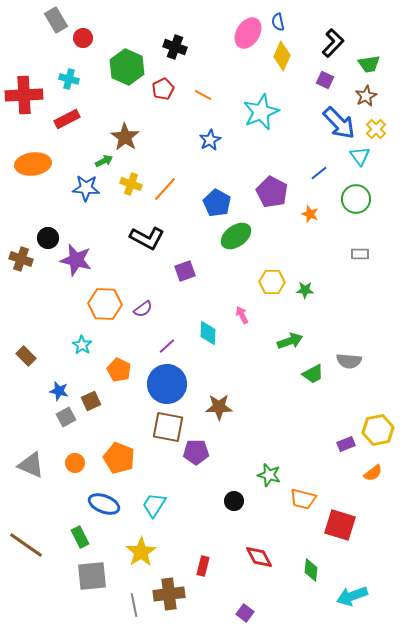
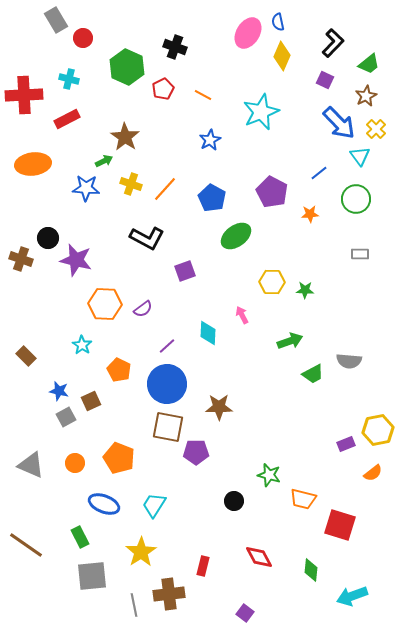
green trapezoid at (369, 64): rotated 30 degrees counterclockwise
blue pentagon at (217, 203): moved 5 px left, 5 px up
orange star at (310, 214): rotated 24 degrees counterclockwise
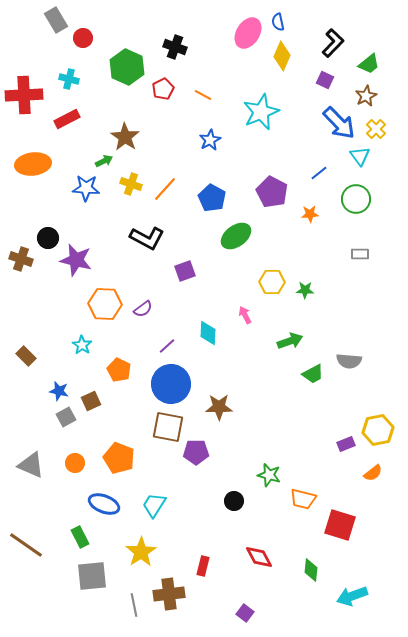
pink arrow at (242, 315): moved 3 px right
blue circle at (167, 384): moved 4 px right
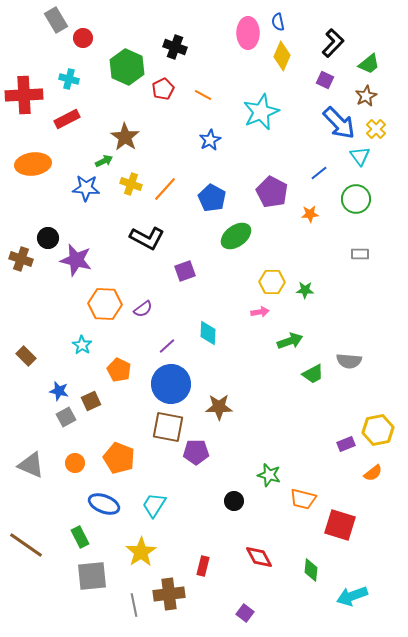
pink ellipse at (248, 33): rotated 32 degrees counterclockwise
pink arrow at (245, 315): moved 15 px right, 3 px up; rotated 108 degrees clockwise
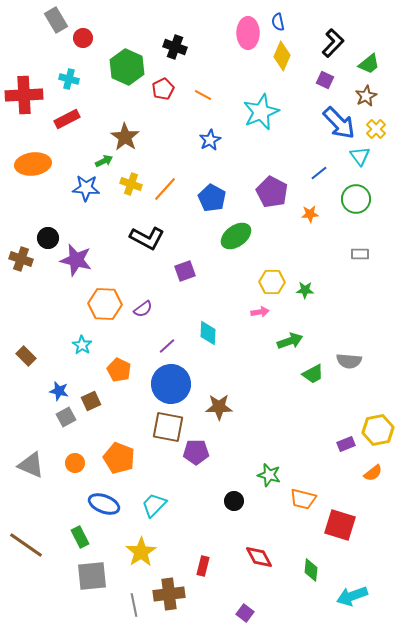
cyan trapezoid at (154, 505): rotated 12 degrees clockwise
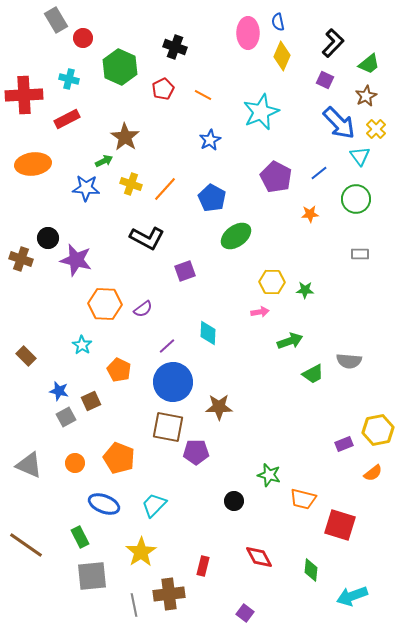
green hexagon at (127, 67): moved 7 px left
purple pentagon at (272, 192): moved 4 px right, 15 px up
blue circle at (171, 384): moved 2 px right, 2 px up
purple rectangle at (346, 444): moved 2 px left
gray triangle at (31, 465): moved 2 px left
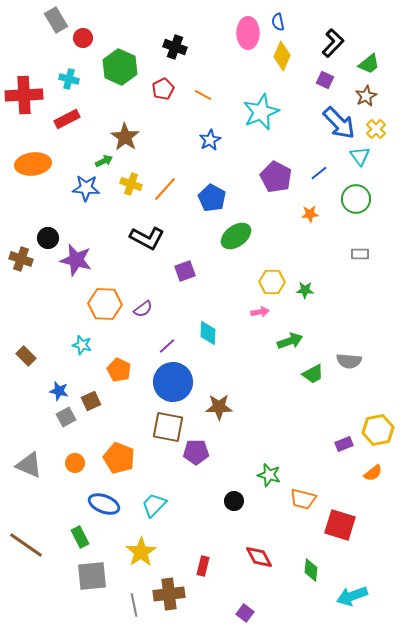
cyan star at (82, 345): rotated 18 degrees counterclockwise
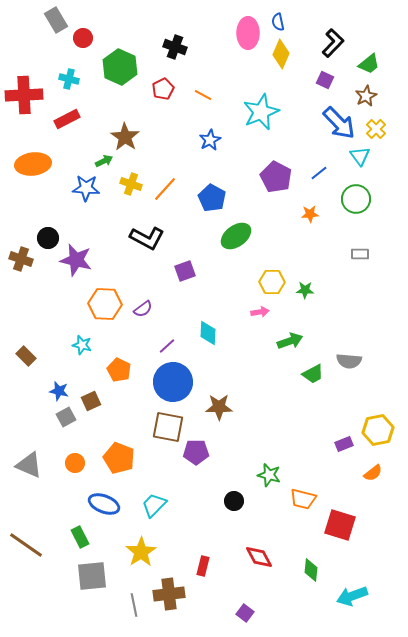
yellow diamond at (282, 56): moved 1 px left, 2 px up
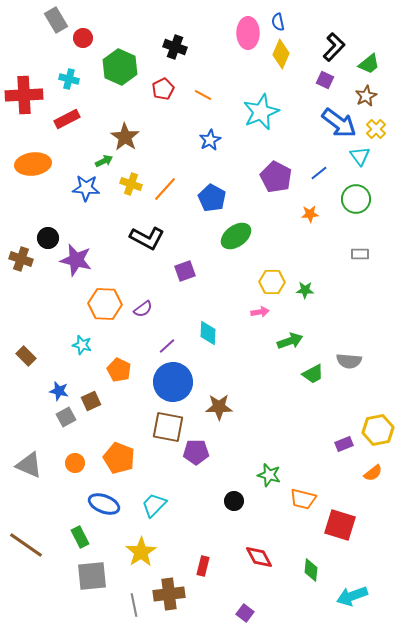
black L-shape at (333, 43): moved 1 px right, 4 px down
blue arrow at (339, 123): rotated 9 degrees counterclockwise
